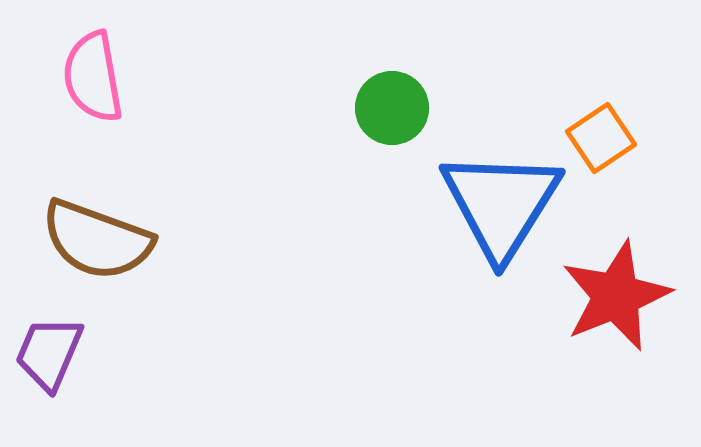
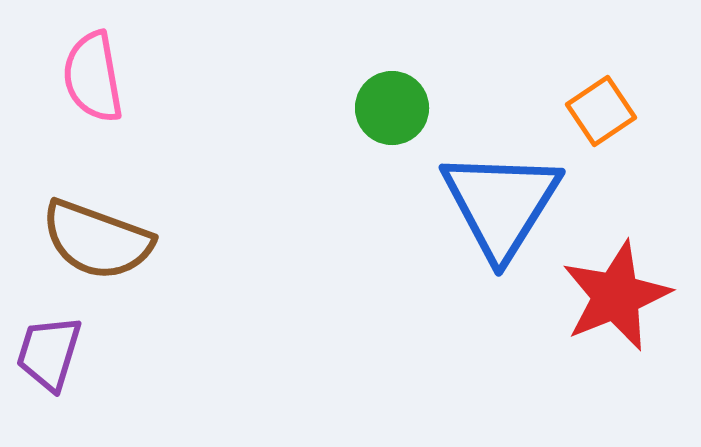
orange square: moved 27 px up
purple trapezoid: rotated 6 degrees counterclockwise
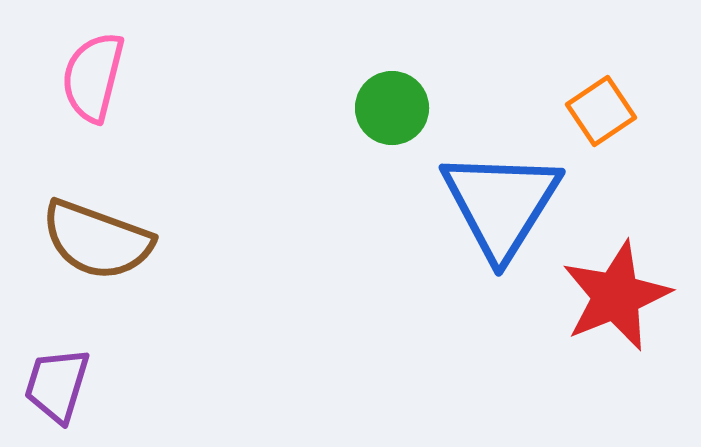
pink semicircle: rotated 24 degrees clockwise
purple trapezoid: moved 8 px right, 32 px down
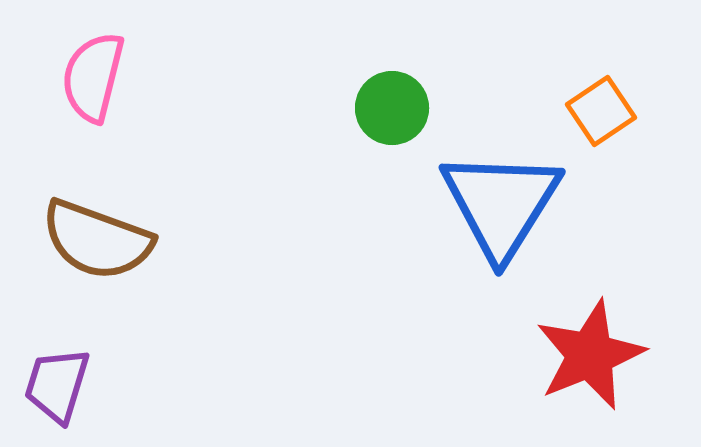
red star: moved 26 px left, 59 px down
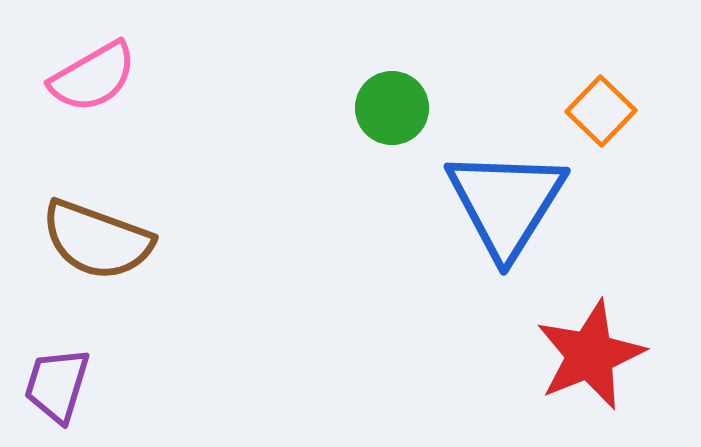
pink semicircle: rotated 134 degrees counterclockwise
orange square: rotated 12 degrees counterclockwise
blue triangle: moved 5 px right, 1 px up
